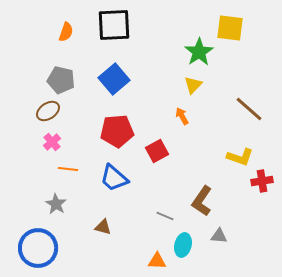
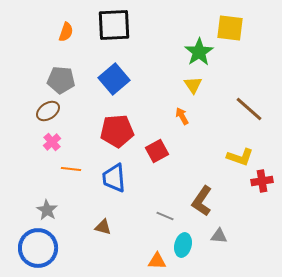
gray pentagon: rotated 8 degrees counterclockwise
yellow triangle: rotated 18 degrees counterclockwise
orange line: moved 3 px right
blue trapezoid: rotated 44 degrees clockwise
gray star: moved 9 px left, 6 px down
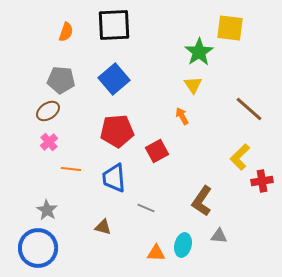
pink cross: moved 3 px left
yellow L-shape: rotated 116 degrees clockwise
gray line: moved 19 px left, 8 px up
orange triangle: moved 1 px left, 8 px up
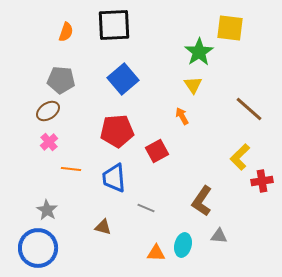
blue square: moved 9 px right
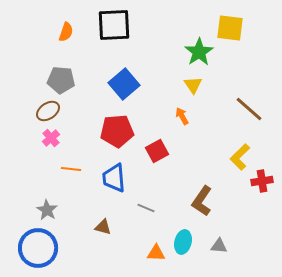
blue square: moved 1 px right, 5 px down
pink cross: moved 2 px right, 4 px up
gray triangle: moved 10 px down
cyan ellipse: moved 3 px up
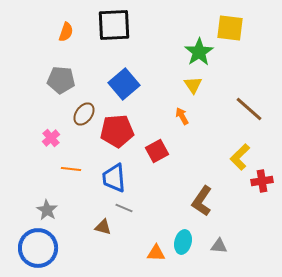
brown ellipse: moved 36 px right, 3 px down; rotated 20 degrees counterclockwise
gray line: moved 22 px left
